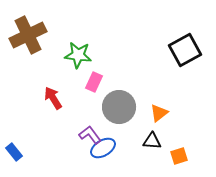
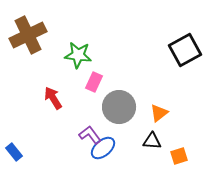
blue ellipse: rotated 10 degrees counterclockwise
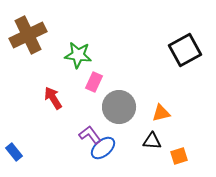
orange triangle: moved 2 px right; rotated 24 degrees clockwise
